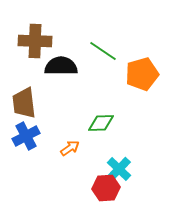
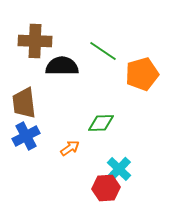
black semicircle: moved 1 px right
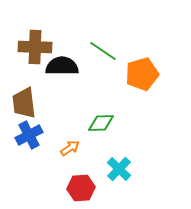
brown cross: moved 6 px down
blue cross: moved 3 px right, 1 px up
red hexagon: moved 25 px left
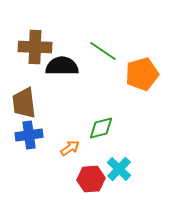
green diamond: moved 5 px down; rotated 12 degrees counterclockwise
blue cross: rotated 20 degrees clockwise
red hexagon: moved 10 px right, 9 px up
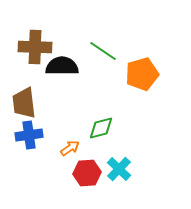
red hexagon: moved 4 px left, 6 px up
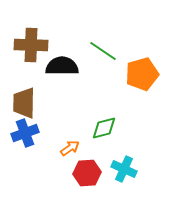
brown cross: moved 4 px left, 2 px up
brown trapezoid: rotated 8 degrees clockwise
green diamond: moved 3 px right
blue cross: moved 4 px left, 2 px up; rotated 12 degrees counterclockwise
cyan cross: moved 5 px right; rotated 20 degrees counterclockwise
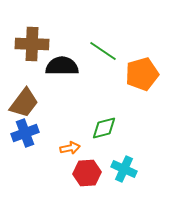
brown cross: moved 1 px right, 1 px up
brown trapezoid: rotated 144 degrees counterclockwise
orange arrow: rotated 24 degrees clockwise
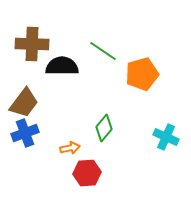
green diamond: rotated 36 degrees counterclockwise
cyan cross: moved 42 px right, 32 px up
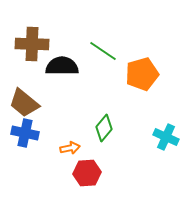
brown trapezoid: rotated 92 degrees clockwise
blue cross: rotated 32 degrees clockwise
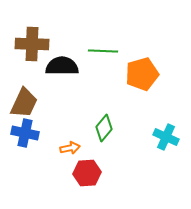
green line: rotated 32 degrees counterclockwise
brown trapezoid: rotated 104 degrees counterclockwise
